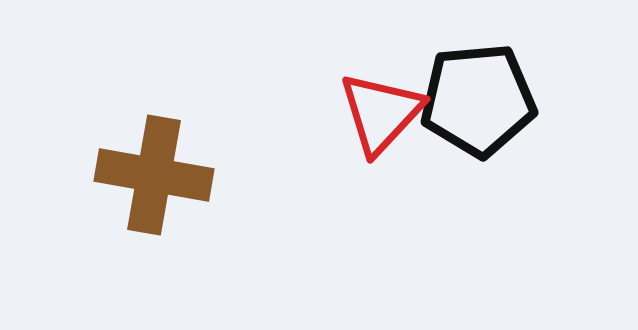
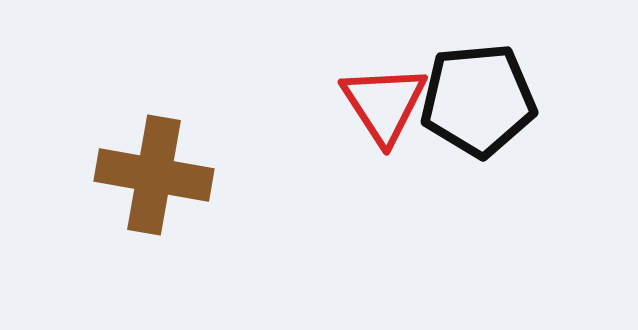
red triangle: moved 3 px right, 9 px up; rotated 16 degrees counterclockwise
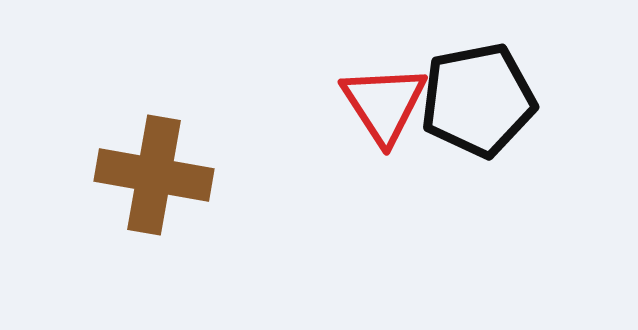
black pentagon: rotated 6 degrees counterclockwise
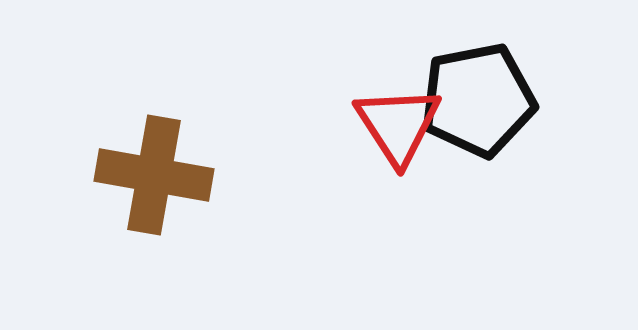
red triangle: moved 14 px right, 21 px down
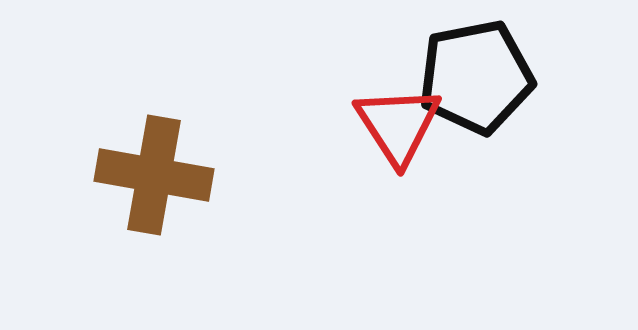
black pentagon: moved 2 px left, 23 px up
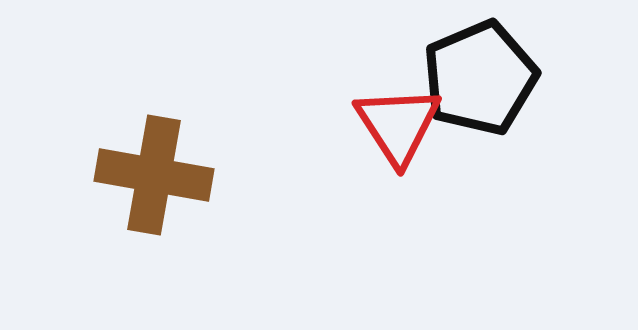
black pentagon: moved 4 px right, 1 px down; rotated 12 degrees counterclockwise
